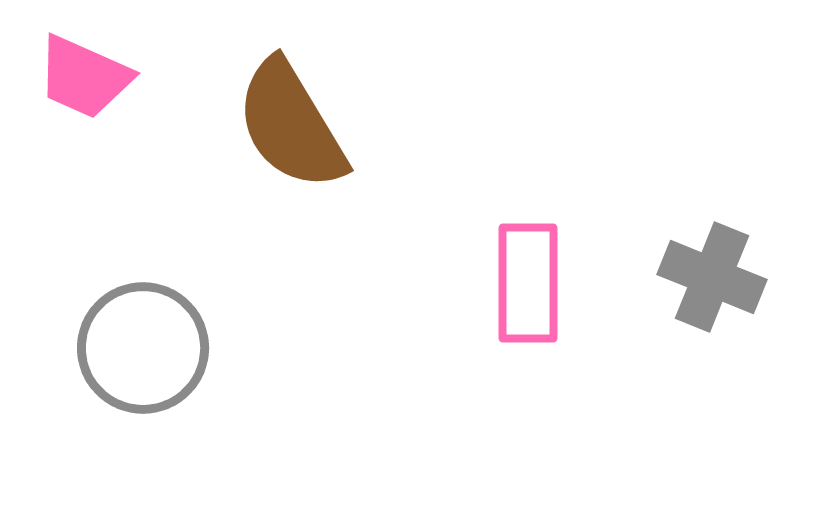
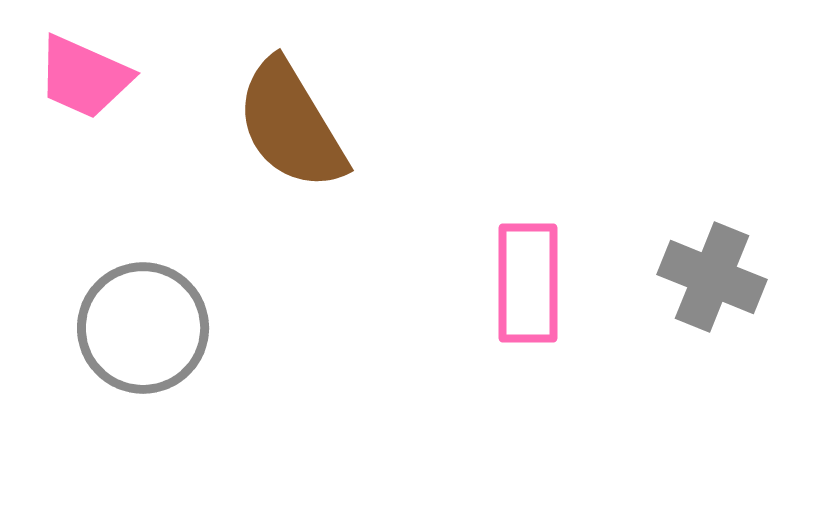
gray circle: moved 20 px up
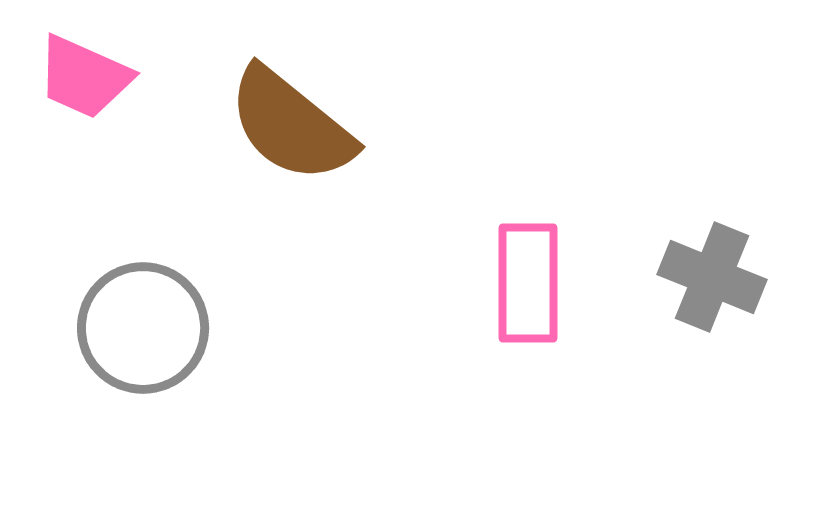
brown semicircle: rotated 20 degrees counterclockwise
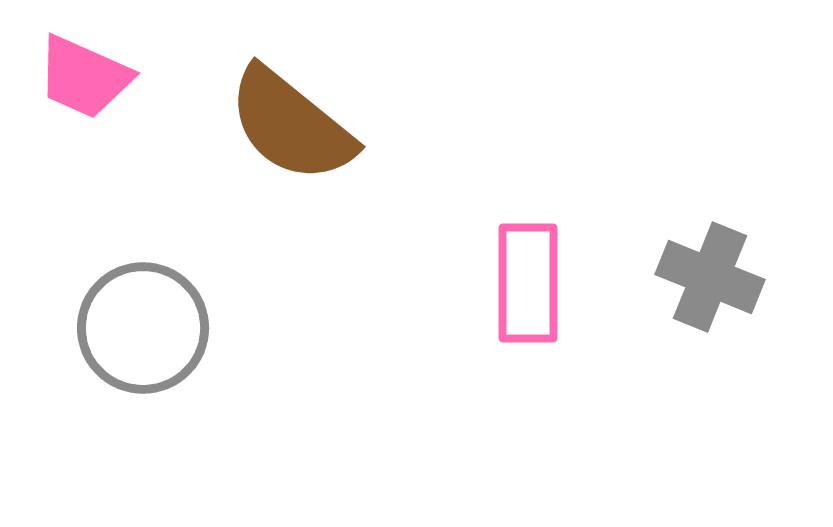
gray cross: moved 2 px left
